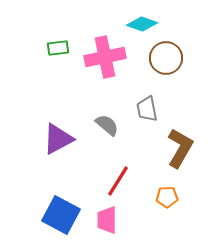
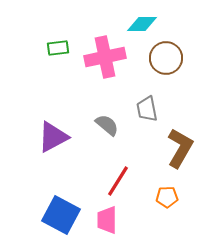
cyan diamond: rotated 20 degrees counterclockwise
purple triangle: moved 5 px left, 2 px up
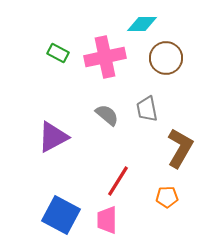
green rectangle: moved 5 px down; rotated 35 degrees clockwise
gray semicircle: moved 10 px up
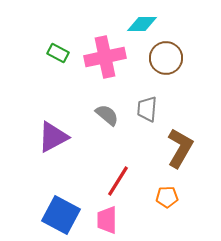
gray trapezoid: rotated 16 degrees clockwise
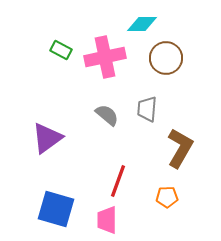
green rectangle: moved 3 px right, 3 px up
purple triangle: moved 6 px left, 1 px down; rotated 8 degrees counterclockwise
red line: rotated 12 degrees counterclockwise
blue square: moved 5 px left, 6 px up; rotated 12 degrees counterclockwise
